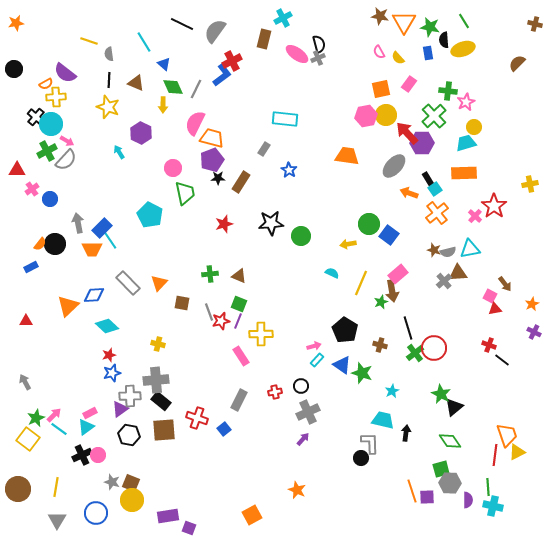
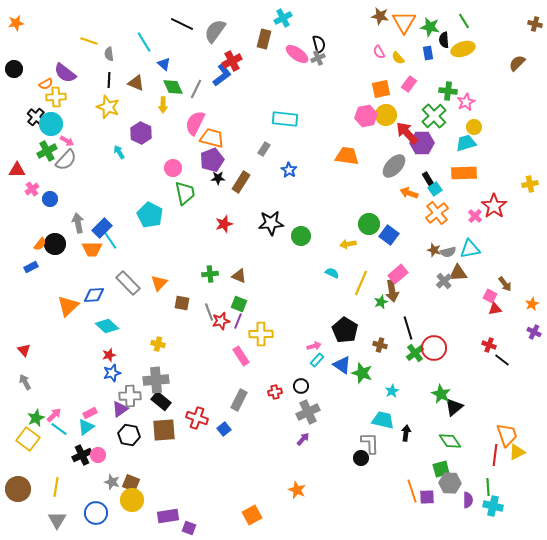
red triangle at (26, 321): moved 2 px left, 29 px down; rotated 48 degrees clockwise
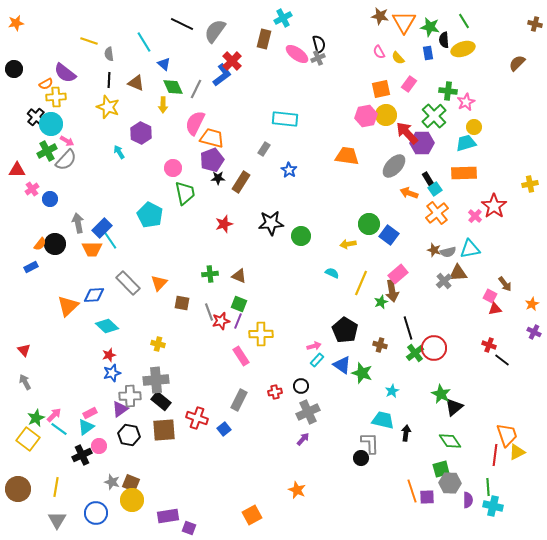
red cross at (232, 61): rotated 18 degrees counterclockwise
pink circle at (98, 455): moved 1 px right, 9 px up
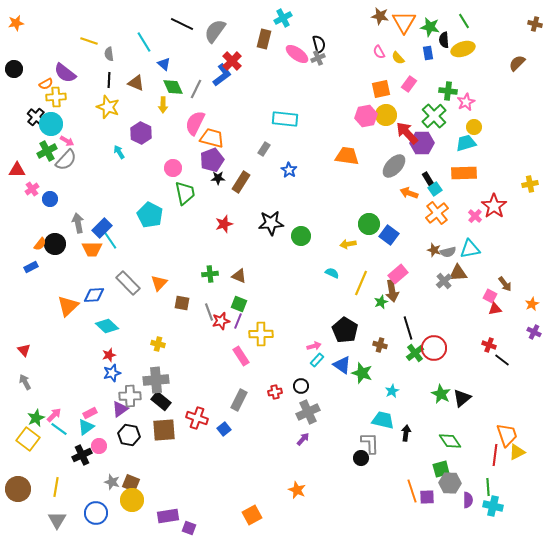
black triangle at (454, 407): moved 8 px right, 9 px up
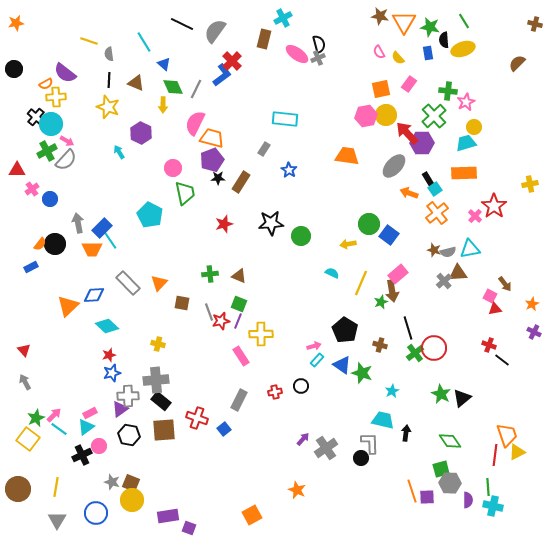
gray cross at (130, 396): moved 2 px left
gray cross at (308, 412): moved 18 px right, 36 px down; rotated 10 degrees counterclockwise
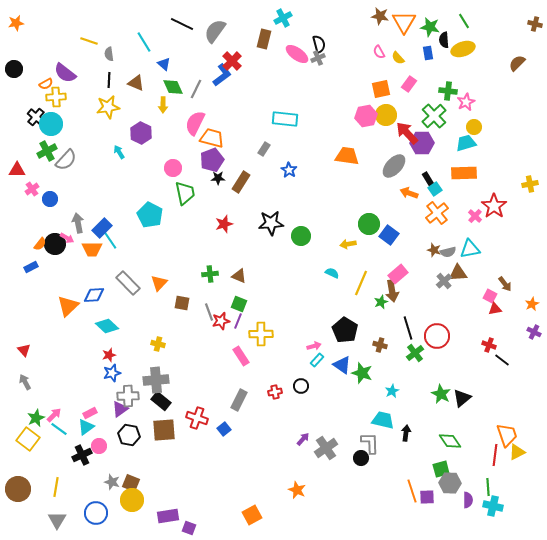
yellow star at (108, 107): rotated 30 degrees counterclockwise
pink arrow at (67, 141): moved 97 px down
red circle at (434, 348): moved 3 px right, 12 px up
